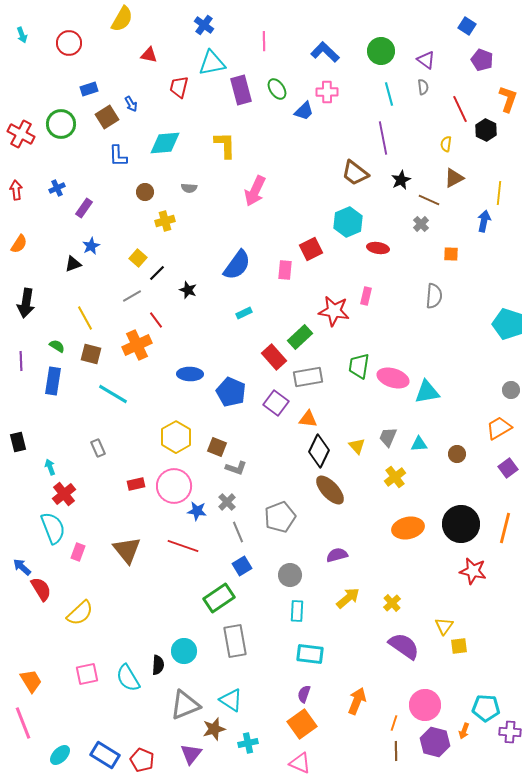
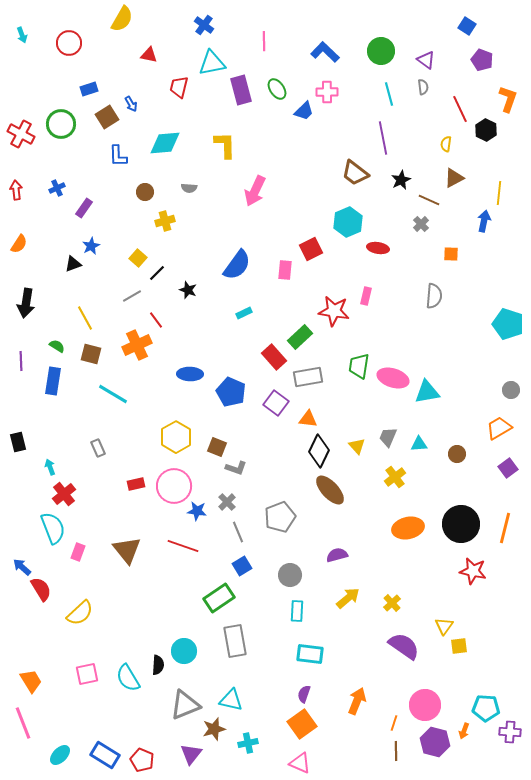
cyan triangle at (231, 700): rotated 20 degrees counterclockwise
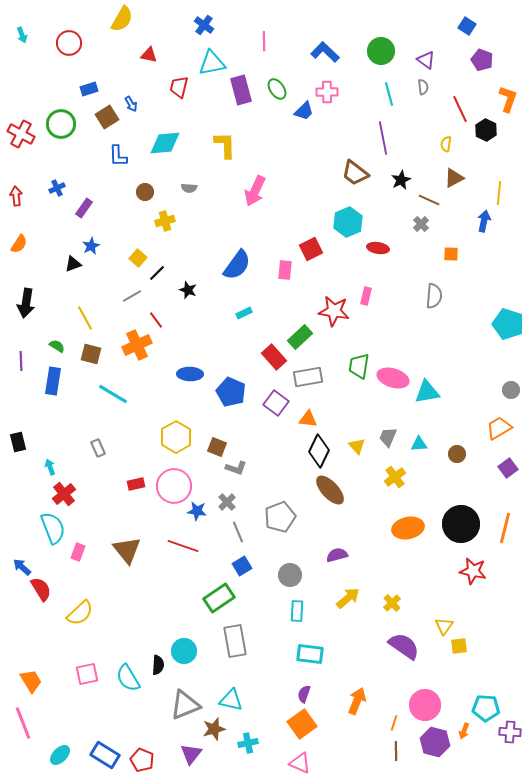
red arrow at (16, 190): moved 6 px down
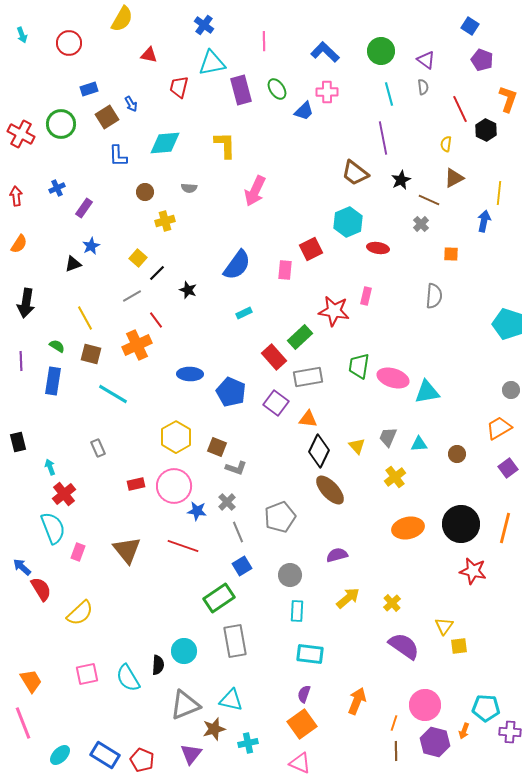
blue square at (467, 26): moved 3 px right
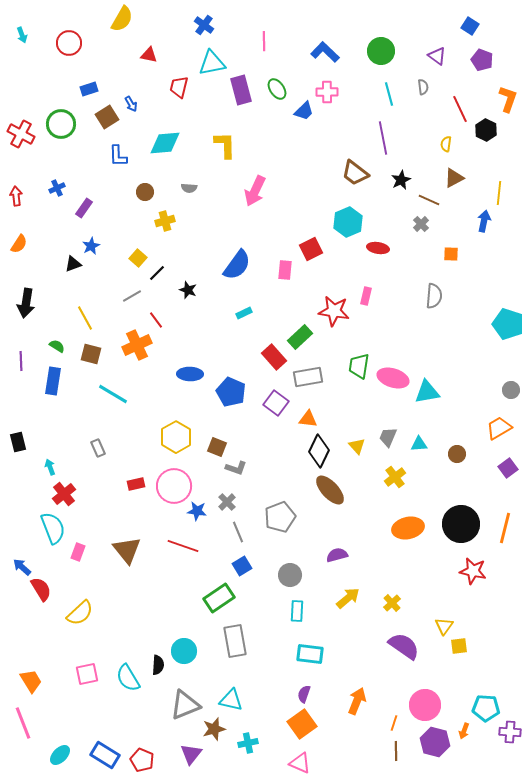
purple triangle at (426, 60): moved 11 px right, 4 px up
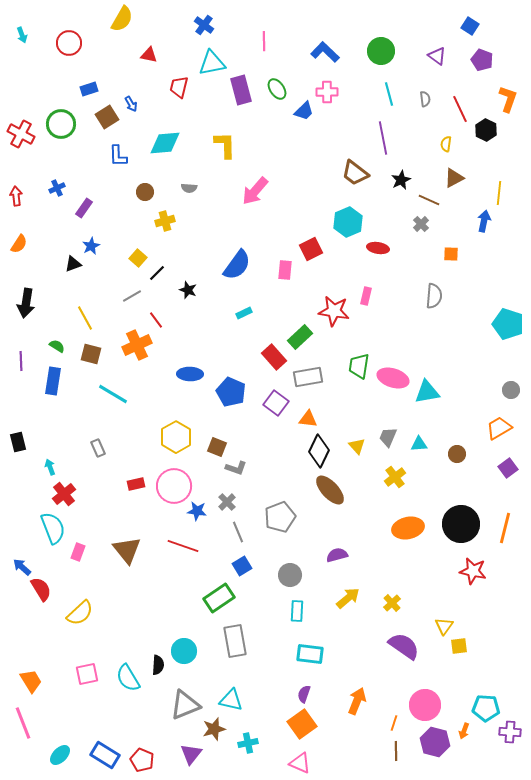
gray semicircle at (423, 87): moved 2 px right, 12 px down
pink arrow at (255, 191): rotated 16 degrees clockwise
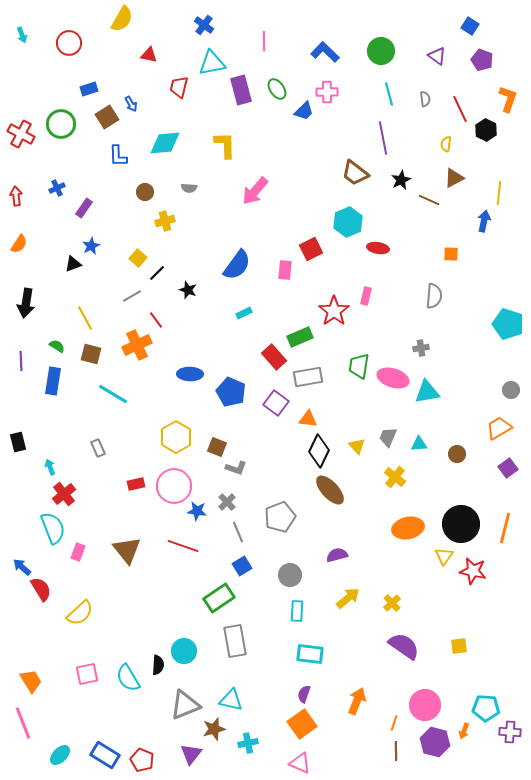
gray cross at (421, 224): moved 124 px down; rotated 35 degrees clockwise
red star at (334, 311): rotated 28 degrees clockwise
green rectangle at (300, 337): rotated 20 degrees clockwise
yellow cross at (395, 477): rotated 15 degrees counterclockwise
yellow triangle at (444, 626): moved 70 px up
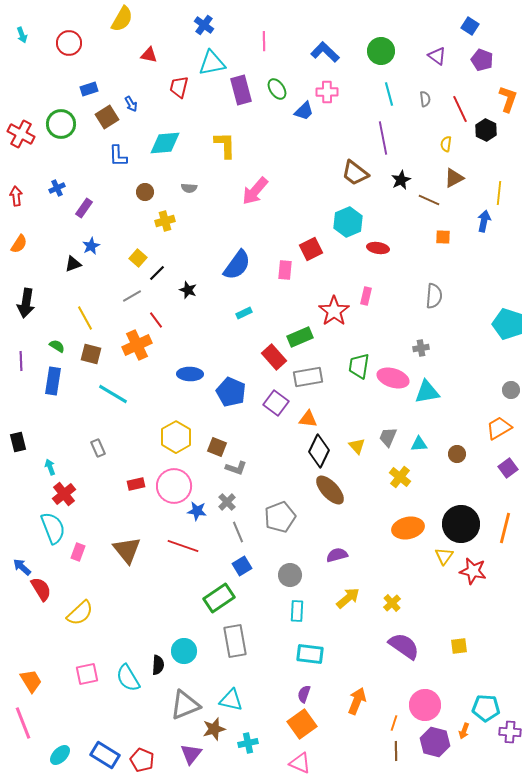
orange square at (451, 254): moved 8 px left, 17 px up
yellow cross at (395, 477): moved 5 px right
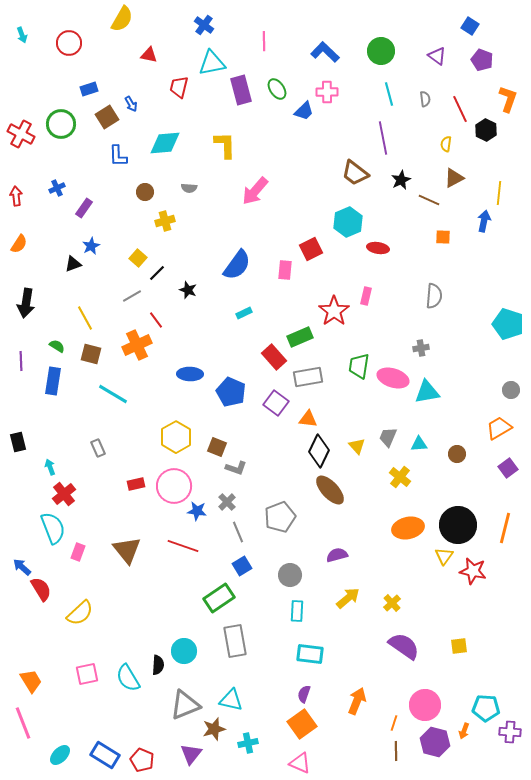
black circle at (461, 524): moved 3 px left, 1 px down
